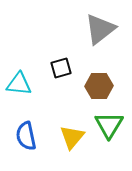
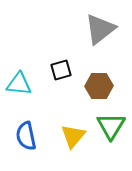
black square: moved 2 px down
green triangle: moved 2 px right, 1 px down
yellow triangle: moved 1 px right, 1 px up
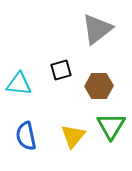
gray triangle: moved 3 px left
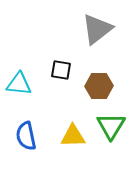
black square: rotated 25 degrees clockwise
yellow triangle: rotated 48 degrees clockwise
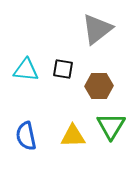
black square: moved 2 px right, 1 px up
cyan triangle: moved 7 px right, 14 px up
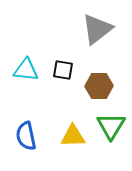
black square: moved 1 px down
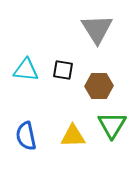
gray triangle: rotated 24 degrees counterclockwise
green triangle: moved 1 px right, 1 px up
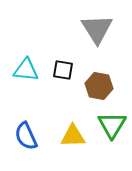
brown hexagon: rotated 12 degrees clockwise
blue semicircle: rotated 12 degrees counterclockwise
